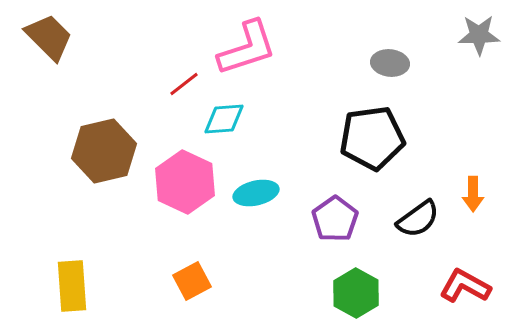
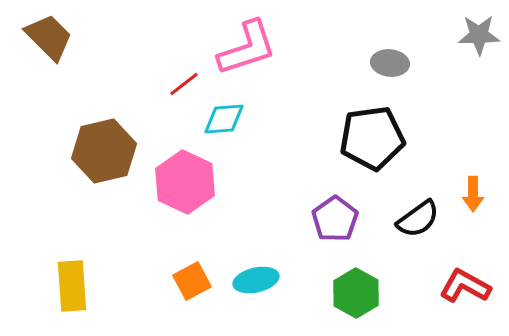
cyan ellipse: moved 87 px down
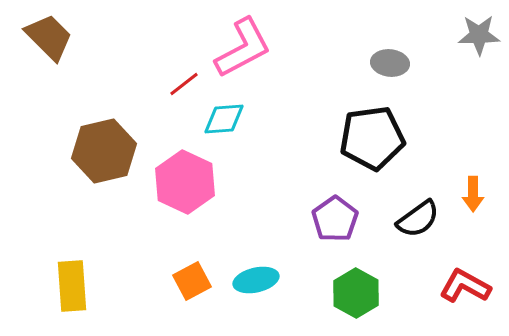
pink L-shape: moved 4 px left; rotated 10 degrees counterclockwise
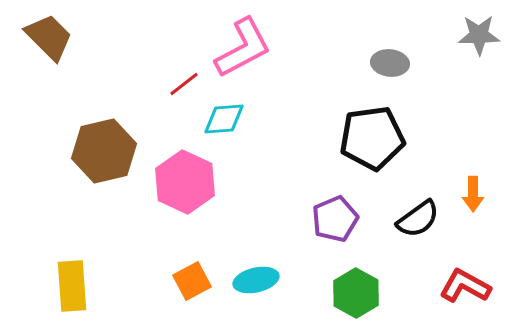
purple pentagon: rotated 12 degrees clockwise
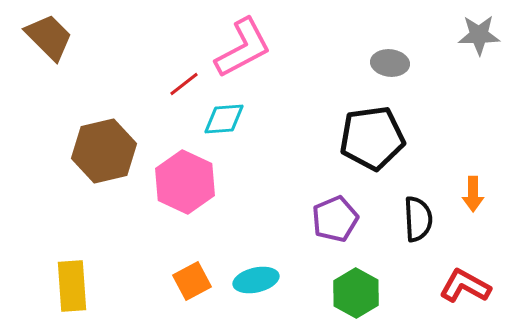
black semicircle: rotated 57 degrees counterclockwise
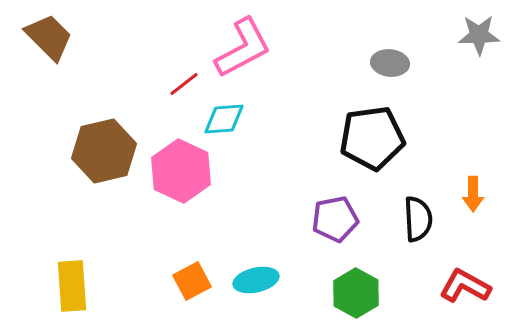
pink hexagon: moved 4 px left, 11 px up
purple pentagon: rotated 12 degrees clockwise
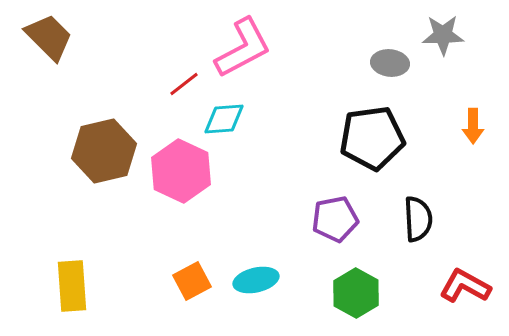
gray star: moved 36 px left
orange arrow: moved 68 px up
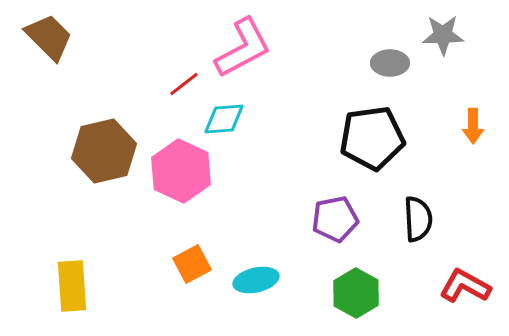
gray ellipse: rotated 6 degrees counterclockwise
orange square: moved 17 px up
